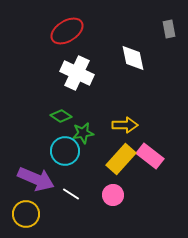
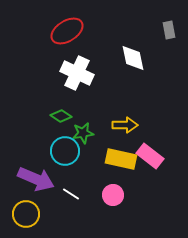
gray rectangle: moved 1 px down
yellow rectangle: rotated 60 degrees clockwise
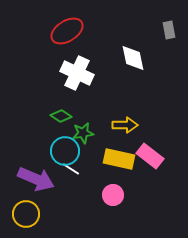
yellow rectangle: moved 2 px left
white line: moved 25 px up
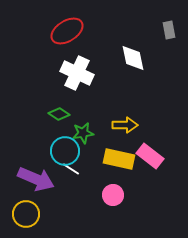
green diamond: moved 2 px left, 2 px up
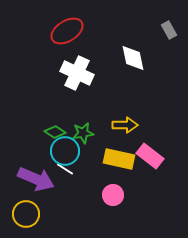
gray rectangle: rotated 18 degrees counterclockwise
green diamond: moved 4 px left, 18 px down
white line: moved 6 px left
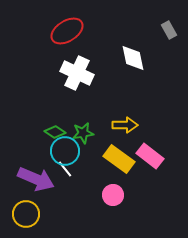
yellow rectangle: rotated 24 degrees clockwise
white line: rotated 18 degrees clockwise
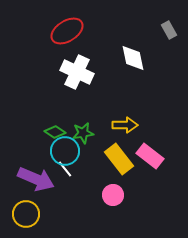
white cross: moved 1 px up
yellow rectangle: rotated 16 degrees clockwise
